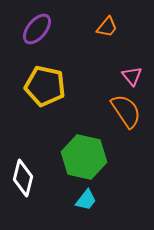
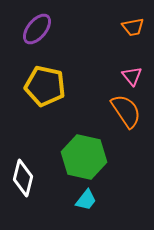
orange trapezoid: moved 26 px right; rotated 40 degrees clockwise
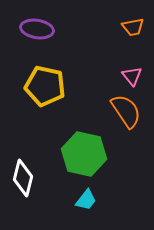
purple ellipse: rotated 60 degrees clockwise
green hexagon: moved 3 px up
